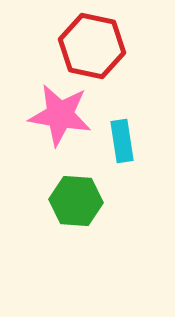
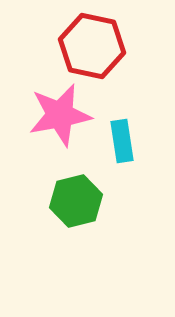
pink star: rotated 20 degrees counterclockwise
green hexagon: rotated 18 degrees counterclockwise
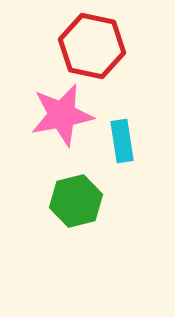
pink star: moved 2 px right
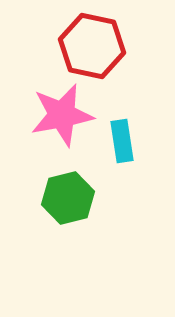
green hexagon: moved 8 px left, 3 px up
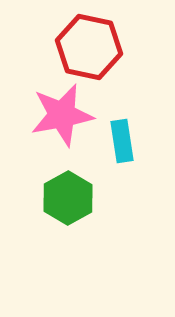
red hexagon: moved 3 px left, 1 px down
green hexagon: rotated 15 degrees counterclockwise
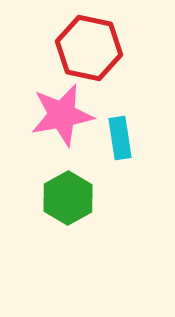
red hexagon: moved 1 px down
cyan rectangle: moved 2 px left, 3 px up
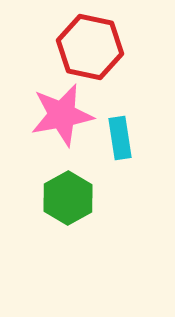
red hexagon: moved 1 px right, 1 px up
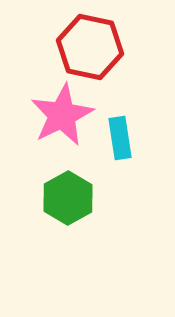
pink star: rotated 16 degrees counterclockwise
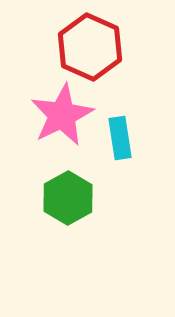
red hexagon: rotated 12 degrees clockwise
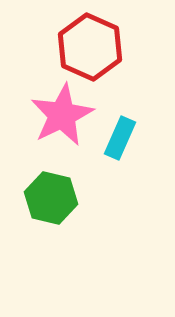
cyan rectangle: rotated 33 degrees clockwise
green hexagon: moved 17 px left; rotated 18 degrees counterclockwise
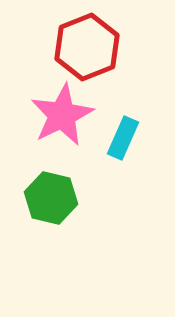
red hexagon: moved 3 px left; rotated 14 degrees clockwise
cyan rectangle: moved 3 px right
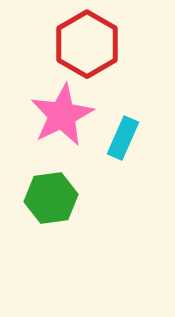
red hexagon: moved 3 px up; rotated 8 degrees counterclockwise
green hexagon: rotated 21 degrees counterclockwise
